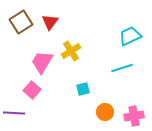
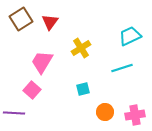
brown square: moved 3 px up
yellow cross: moved 10 px right, 3 px up
pink cross: moved 1 px right, 1 px up
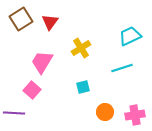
cyan square: moved 2 px up
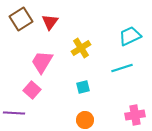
orange circle: moved 20 px left, 8 px down
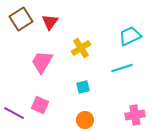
pink square: moved 8 px right, 15 px down; rotated 18 degrees counterclockwise
purple line: rotated 25 degrees clockwise
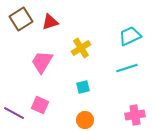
red triangle: rotated 36 degrees clockwise
cyan line: moved 5 px right
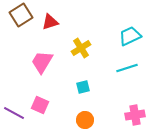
brown square: moved 4 px up
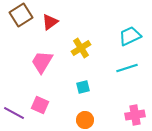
red triangle: rotated 18 degrees counterclockwise
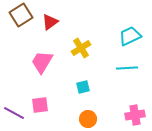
cyan line: rotated 15 degrees clockwise
pink square: rotated 30 degrees counterclockwise
orange circle: moved 3 px right, 1 px up
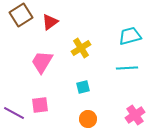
cyan trapezoid: rotated 10 degrees clockwise
pink cross: rotated 24 degrees counterclockwise
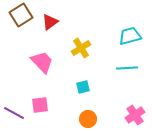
pink trapezoid: rotated 105 degrees clockwise
